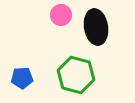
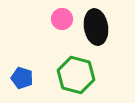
pink circle: moved 1 px right, 4 px down
blue pentagon: rotated 20 degrees clockwise
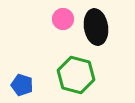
pink circle: moved 1 px right
blue pentagon: moved 7 px down
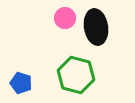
pink circle: moved 2 px right, 1 px up
blue pentagon: moved 1 px left, 2 px up
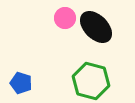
black ellipse: rotated 36 degrees counterclockwise
green hexagon: moved 15 px right, 6 px down
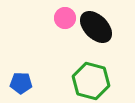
blue pentagon: rotated 15 degrees counterclockwise
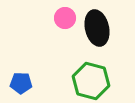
black ellipse: moved 1 px right, 1 px down; rotated 32 degrees clockwise
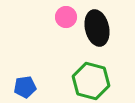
pink circle: moved 1 px right, 1 px up
blue pentagon: moved 4 px right, 4 px down; rotated 10 degrees counterclockwise
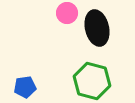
pink circle: moved 1 px right, 4 px up
green hexagon: moved 1 px right
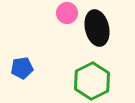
green hexagon: rotated 18 degrees clockwise
blue pentagon: moved 3 px left, 19 px up
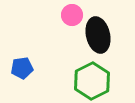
pink circle: moved 5 px right, 2 px down
black ellipse: moved 1 px right, 7 px down
